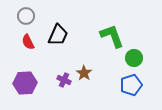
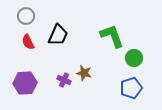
brown star: rotated 21 degrees counterclockwise
blue pentagon: moved 3 px down
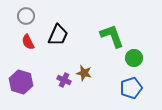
purple hexagon: moved 4 px left, 1 px up; rotated 20 degrees clockwise
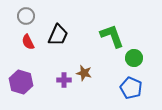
purple cross: rotated 24 degrees counterclockwise
blue pentagon: rotated 30 degrees counterclockwise
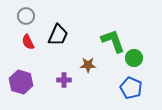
green L-shape: moved 1 px right, 5 px down
brown star: moved 4 px right, 8 px up; rotated 14 degrees counterclockwise
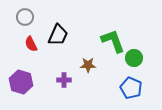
gray circle: moved 1 px left, 1 px down
red semicircle: moved 3 px right, 2 px down
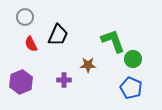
green circle: moved 1 px left, 1 px down
purple hexagon: rotated 20 degrees clockwise
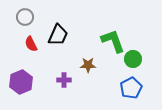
blue pentagon: rotated 20 degrees clockwise
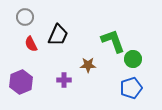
blue pentagon: rotated 10 degrees clockwise
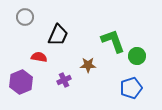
red semicircle: moved 8 px right, 13 px down; rotated 126 degrees clockwise
green circle: moved 4 px right, 3 px up
purple cross: rotated 24 degrees counterclockwise
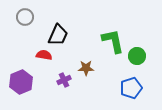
green L-shape: rotated 8 degrees clockwise
red semicircle: moved 5 px right, 2 px up
brown star: moved 2 px left, 3 px down
